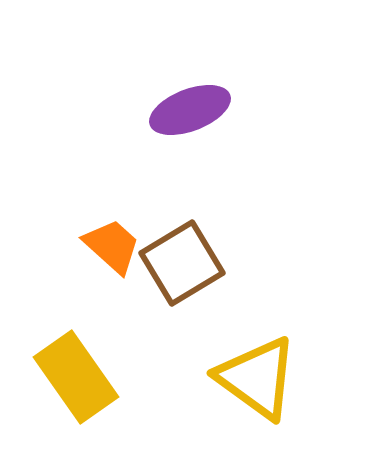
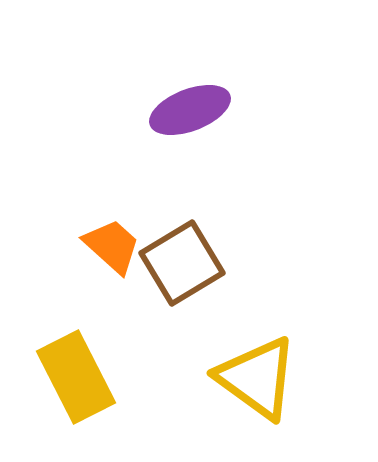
yellow rectangle: rotated 8 degrees clockwise
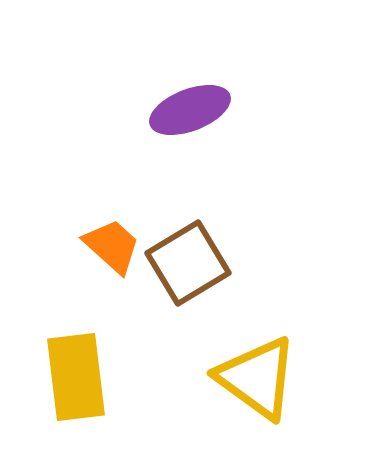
brown square: moved 6 px right
yellow rectangle: rotated 20 degrees clockwise
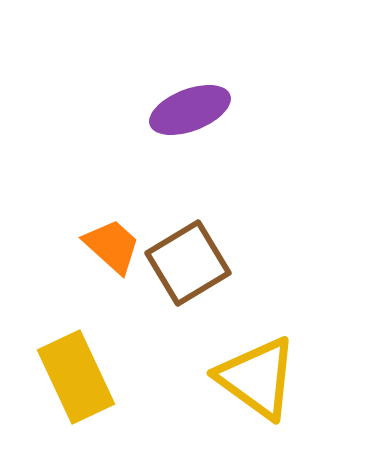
yellow rectangle: rotated 18 degrees counterclockwise
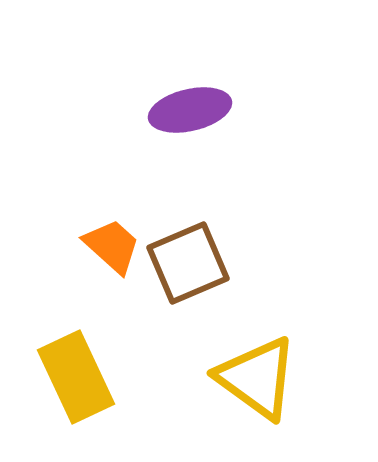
purple ellipse: rotated 8 degrees clockwise
brown square: rotated 8 degrees clockwise
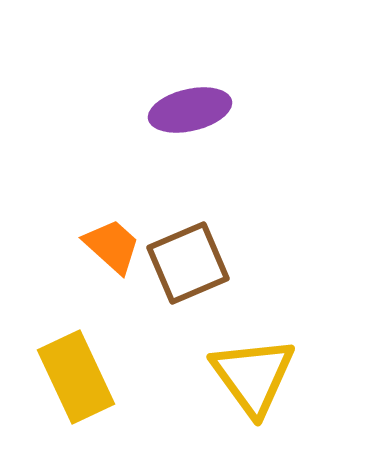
yellow triangle: moved 4 px left, 2 px up; rotated 18 degrees clockwise
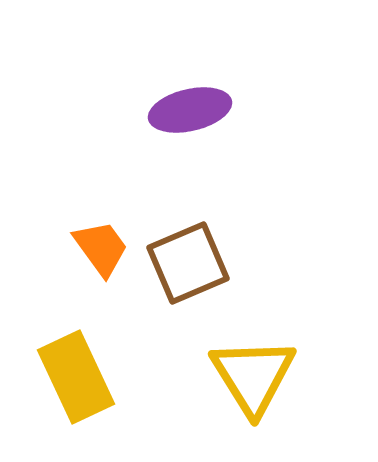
orange trapezoid: moved 11 px left, 2 px down; rotated 12 degrees clockwise
yellow triangle: rotated 4 degrees clockwise
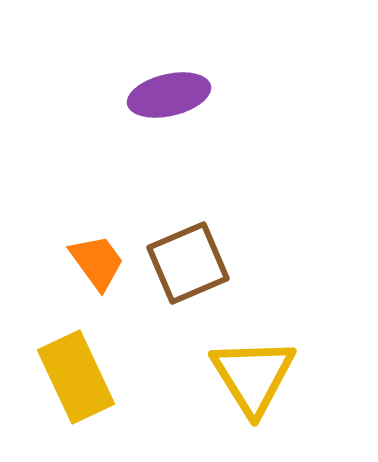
purple ellipse: moved 21 px left, 15 px up
orange trapezoid: moved 4 px left, 14 px down
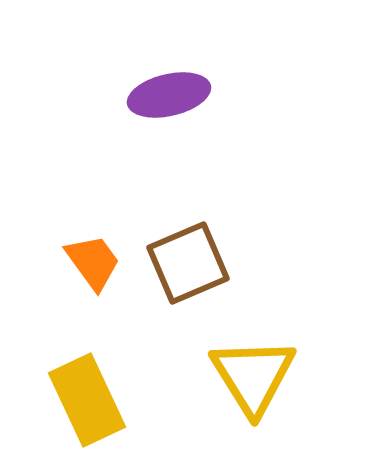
orange trapezoid: moved 4 px left
yellow rectangle: moved 11 px right, 23 px down
